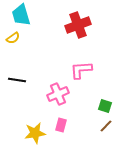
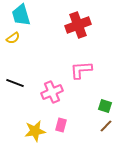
black line: moved 2 px left, 3 px down; rotated 12 degrees clockwise
pink cross: moved 6 px left, 2 px up
yellow star: moved 2 px up
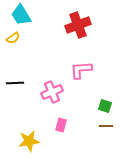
cyan trapezoid: rotated 15 degrees counterclockwise
black line: rotated 24 degrees counterclockwise
brown line: rotated 48 degrees clockwise
yellow star: moved 6 px left, 10 px down
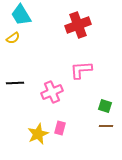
pink rectangle: moved 1 px left, 3 px down
yellow star: moved 9 px right, 7 px up; rotated 15 degrees counterclockwise
